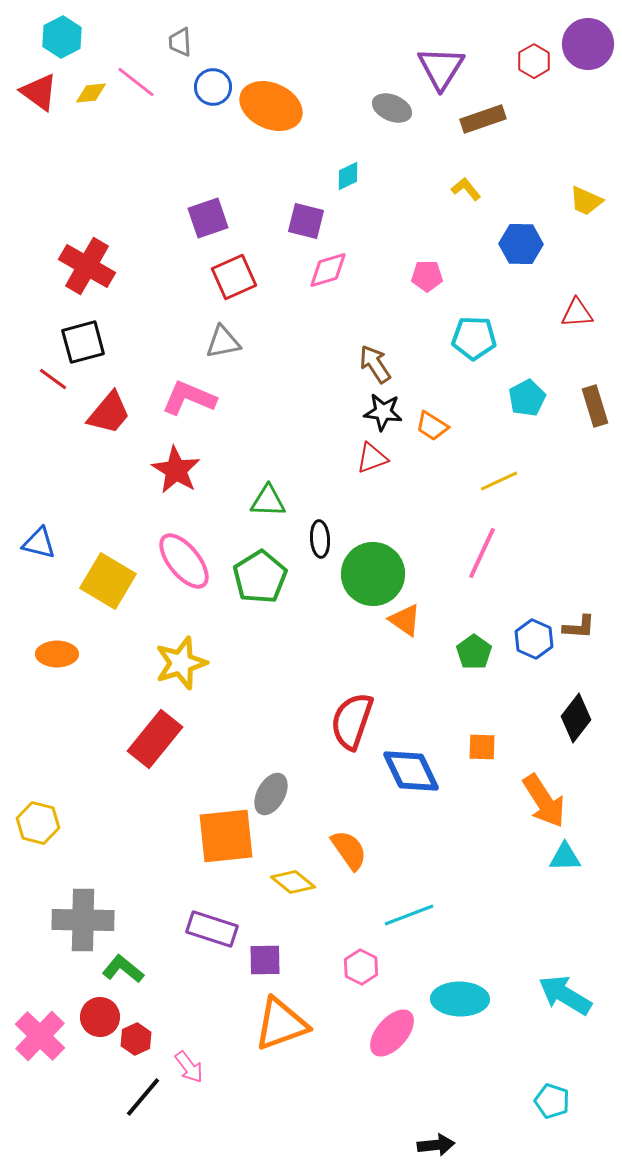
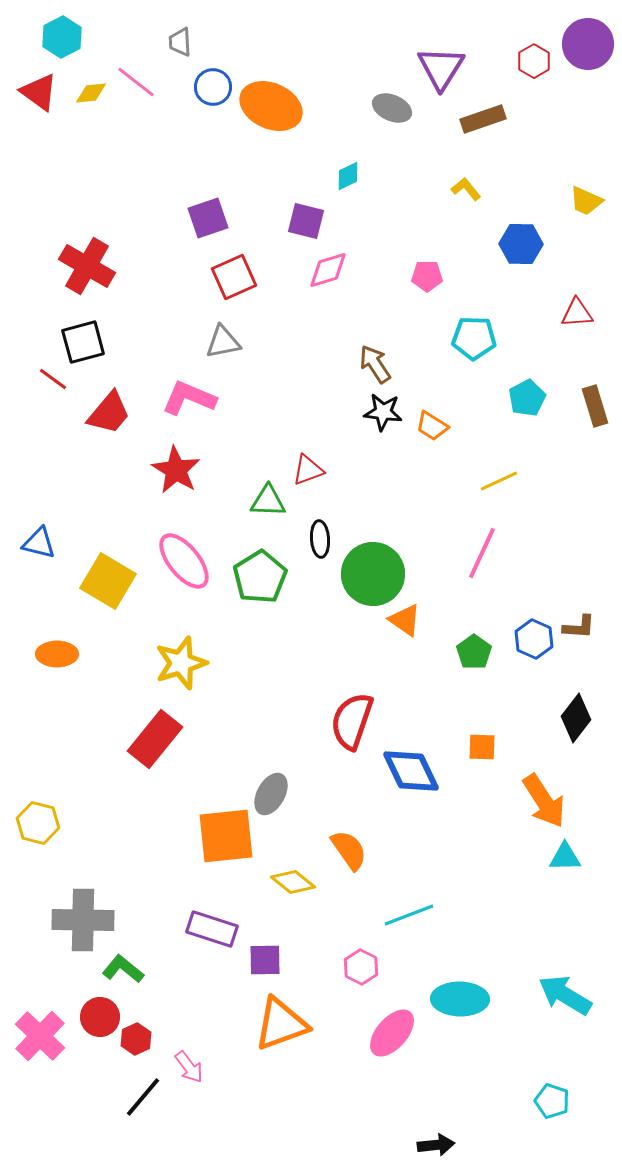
red triangle at (372, 458): moved 64 px left, 12 px down
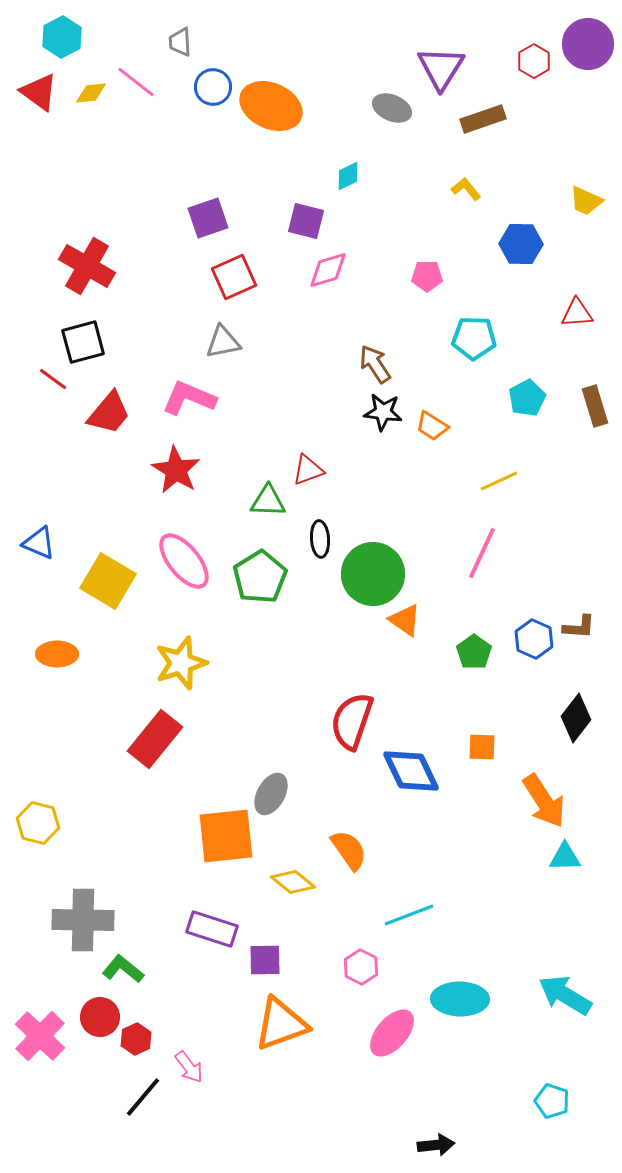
blue triangle at (39, 543): rotated 9 degrees clockwise
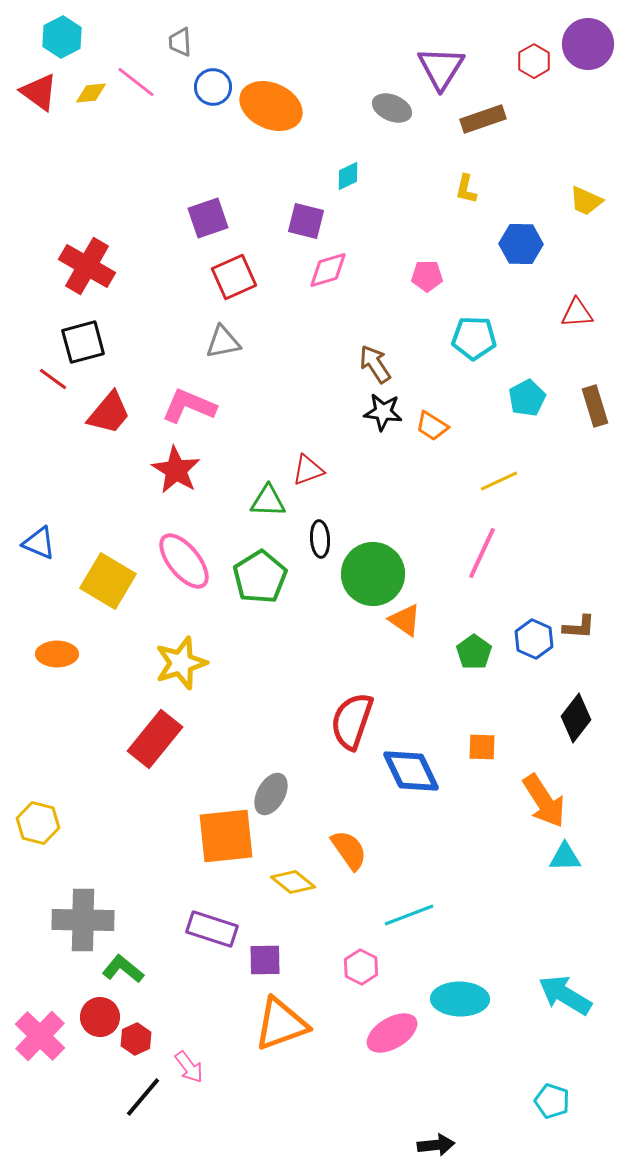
yellow L-shape at (466, 189): rotated 128 degrees counterclockwise
pink L-shape at (189, 398): moved 8 px down
pink ellipse at (392, 1033): rotated 18 degrees clockwise
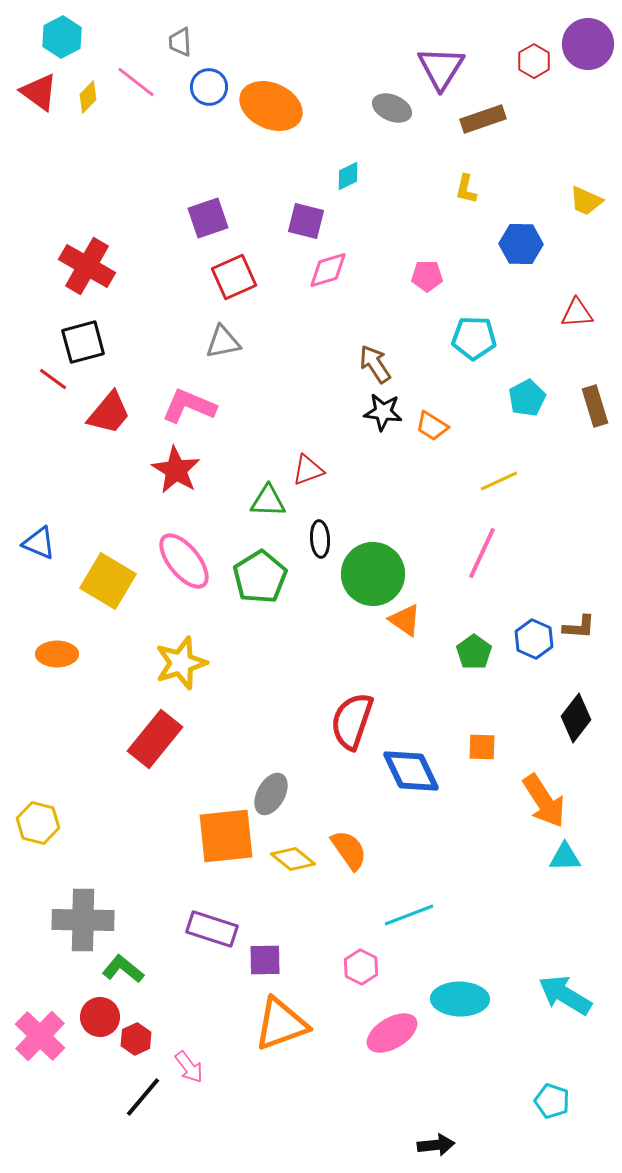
blue circle at (213, 87): moved 4 px left
yellow diamond at (91, 93): moved 3 px left, 4 px down; rotated 40 degrees counterclockwise
yellow diamond at (293, 882): moved 23 px up
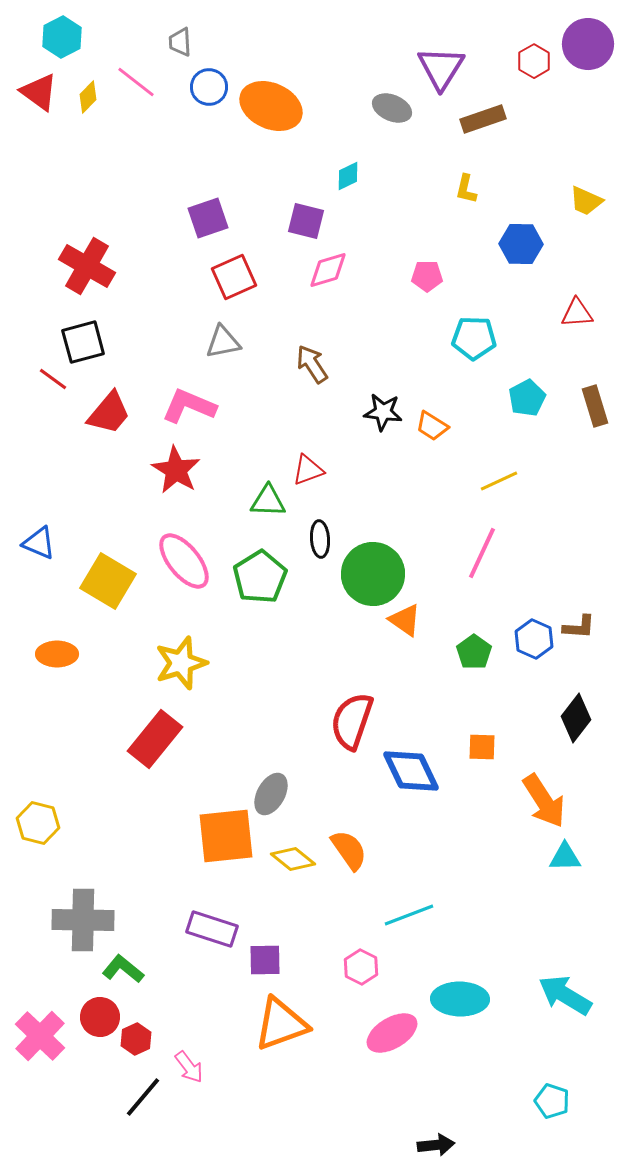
brown arrow at (375, 364): moved 63 px left
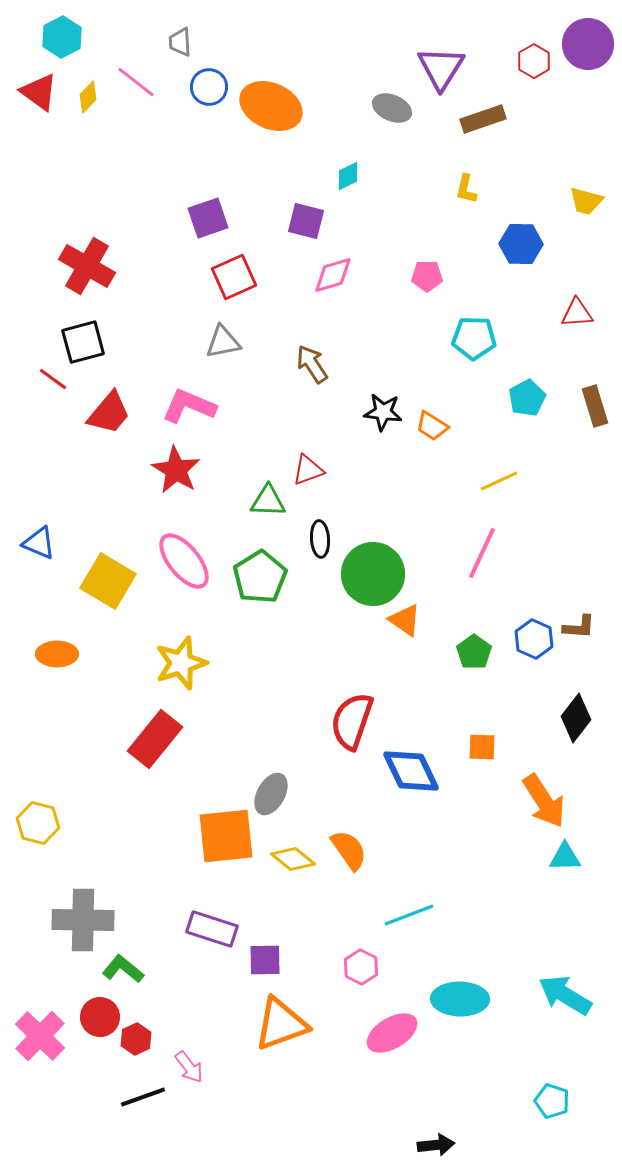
yellow trapezoid at (586, 201): rotated 9 degrees counterclockwise
pink diamond at (328, 270): moved 5 px right, 5 px down
black line at (143, 1097): rotated 30 degrees clockwise
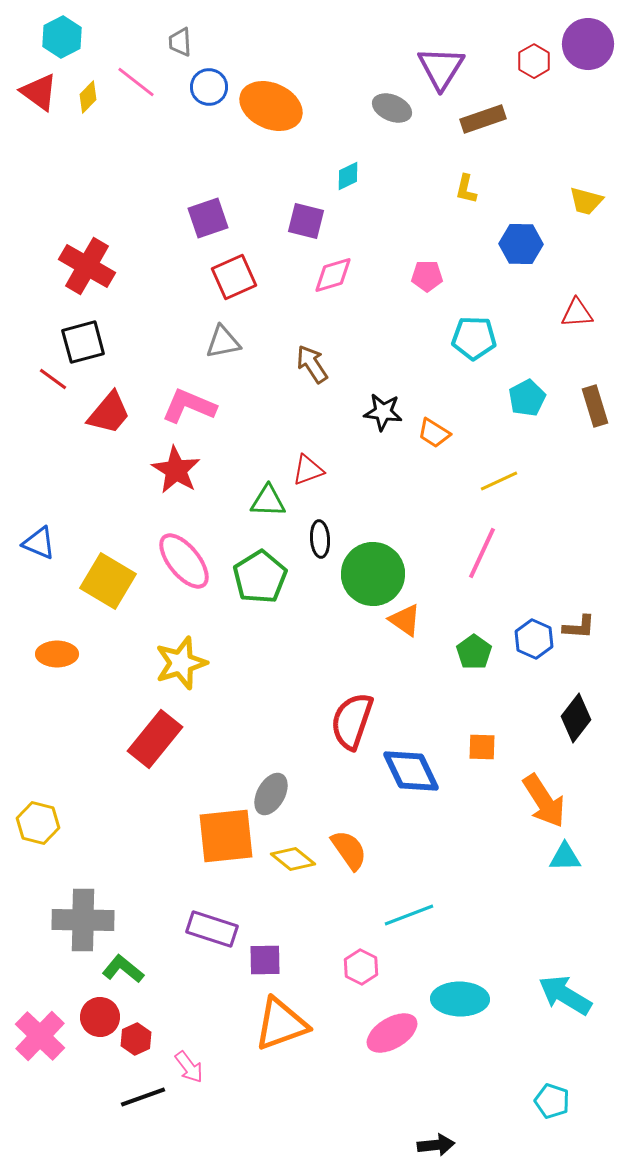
orange trapezoid at (432, 426): moved 2 px right, 7 px down
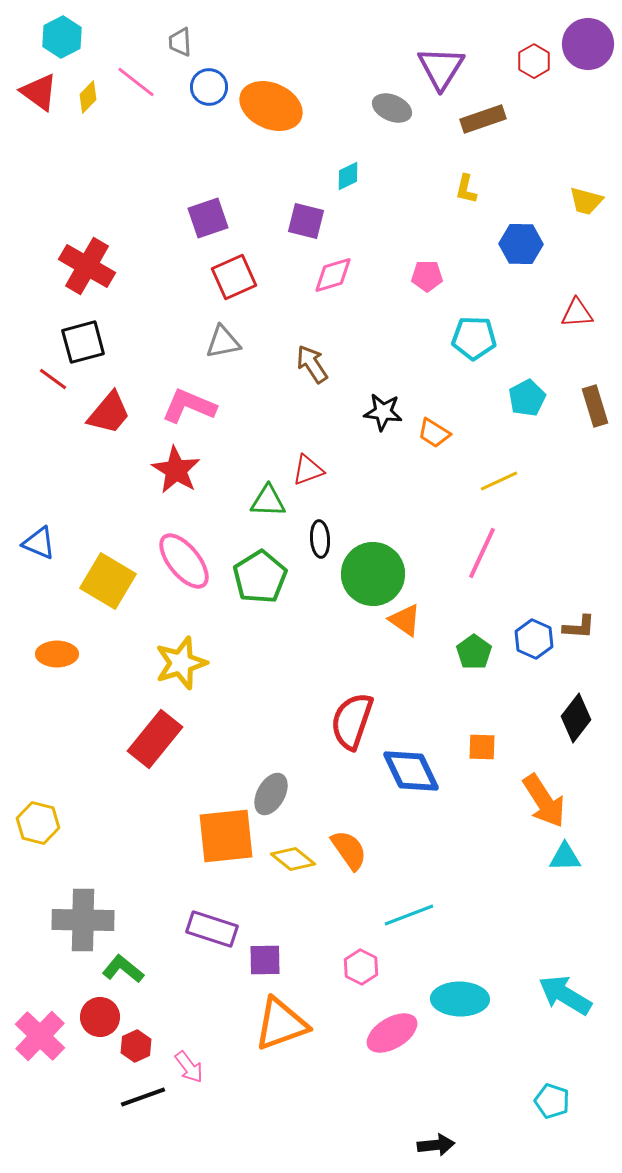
red hexagon at (136, 1039): moved 7 px down
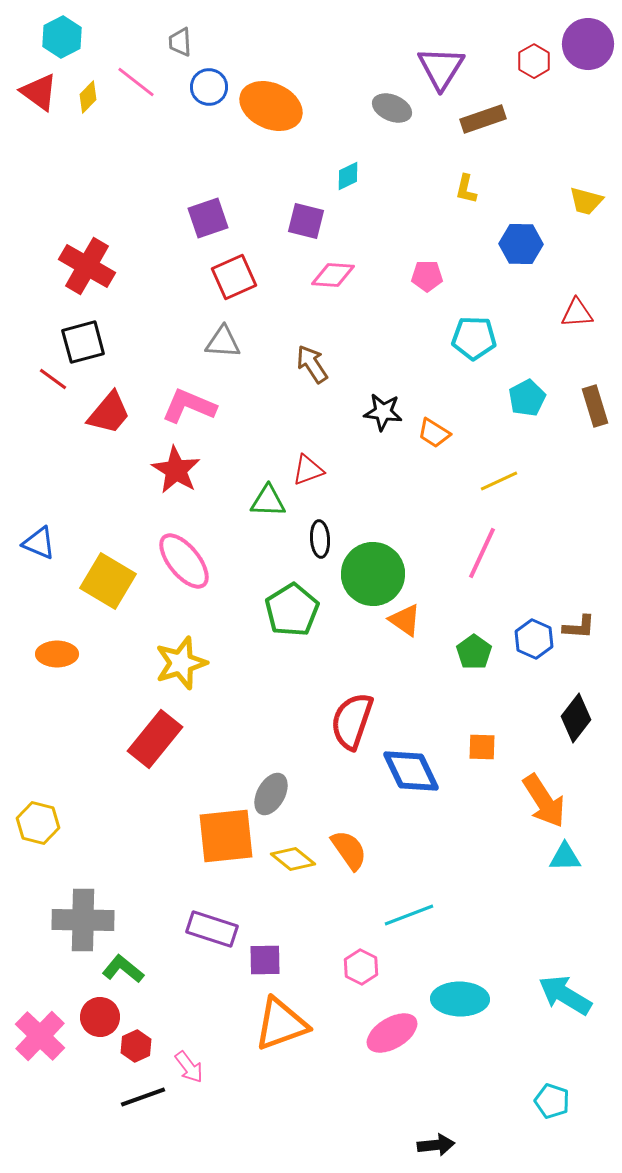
pink diamond at (333, 275): rotated 21 degrees clockwise
gray triangle at (223, 342): rotated 15 degrees clockwise
green pentagon at (260, 577): moved 32 px right, 33 px down
